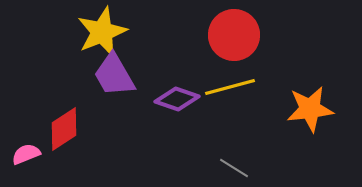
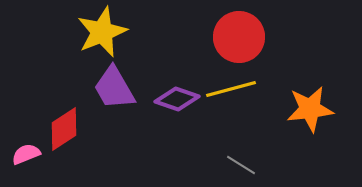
red circle: moved 5 px right, 2 px down
purple trapezoid: moved 13 px down
yellow line: moved 1 px right, 2 px down
gray line: moved 7 px right, 3 px up
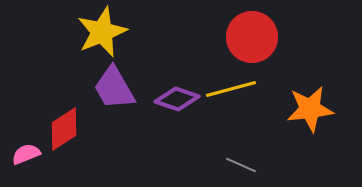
red circle: moved 13 px right
gray line: rotated 8 degrees counterclockwise
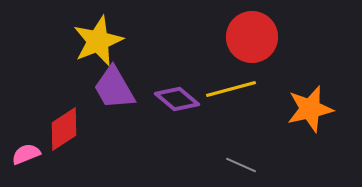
yellow star: moved 4 px left, 9 px down
purple diamond: rotated 21 degrees clockwise
orange star: rotated 6 degrees counterclockwise
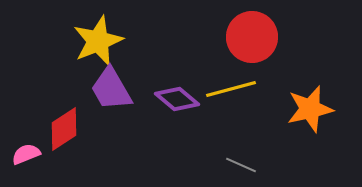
purple trapezoid: moved 3 px left, 1 px down
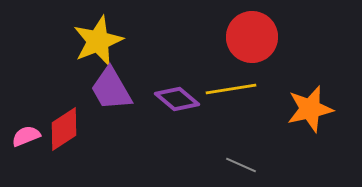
yellow line: rotated 6 degrees clockwise
pink semicircle: moved 18 px up
